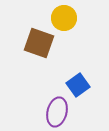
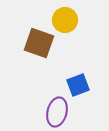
yellow circle: moved 1 px right, 2 px down
blue square: rotated 15 degrees clockwise
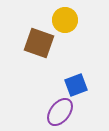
blue square: moved 2 px left
purple ellipse: moved 3 px right; rotated 24 degrees clockwise
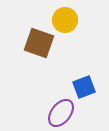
blue square: moved 8 px right, 2 px down
purple ellipse: moved 1 px right, 1 px down
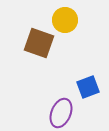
blue square: moved 4 px right
purple ellipse: rotated 16 degrees counterclockwise
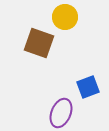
yellow circle: moved 3 px up
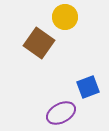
brown square: rotated 16 degrees clockwise
purple ellipse: rotated 40 degrees clockwise
